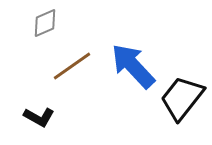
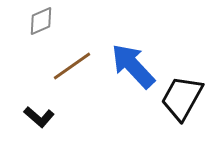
gray diamond: moved 4 px left, 2 px up
black trapezoid: rotated 9 degrees counterclockwise
black L-shape: rotated 12 degrees clockwise
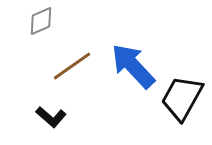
black L-shape: moved 12 px right
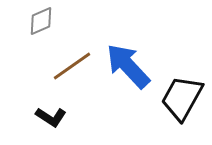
blue arrow: moved 5 px left
black L-shape: rotated 8 degrees counterclockwise
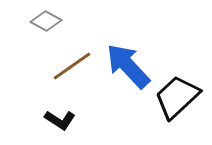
gray diamond: moved 5 px right; rotated 52 degrees clockwise
black trapezoid: moved 5 px left, 1 px up; rotated 18 degrees clockwise
black L-shape: moved 9 px right, 3 px down
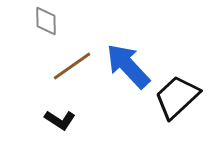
gray diamond: rotated 60 degrees clockwise
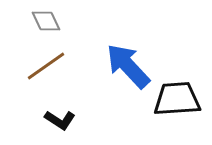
gray diamond: rotated 24 degrees counterclockwise
brown line: moved 26 px left
black trapezoid: moved 2 px down; rotated 39 degrees clockwise
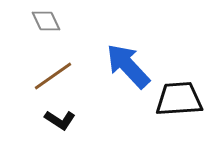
brown line: moved 7 px right, 10 px down
black trapezoid: moved 2 px right
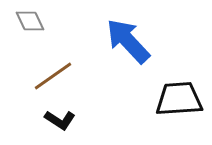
gray diamond: moved 16 px left
blue arrow: moved 25 px up
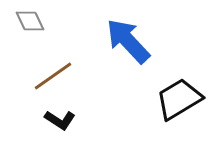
black trapezoid: rotated 27 degrees counterclockwise
